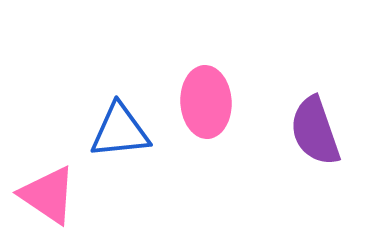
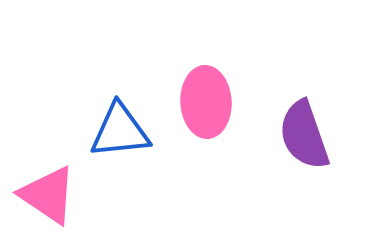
purple semicircle: moved 11 px left, 4 px down
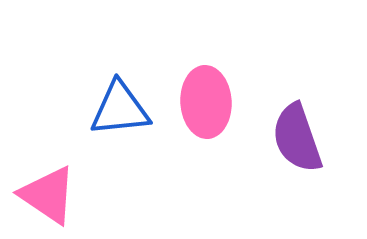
blue triangle: moved 22 px up
purple semicircle: moved 7 px left, 3 px down
